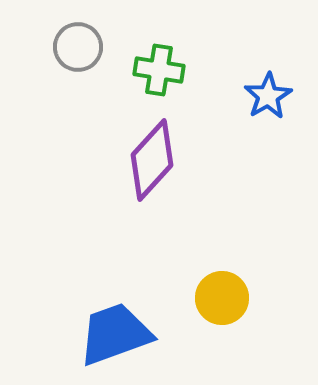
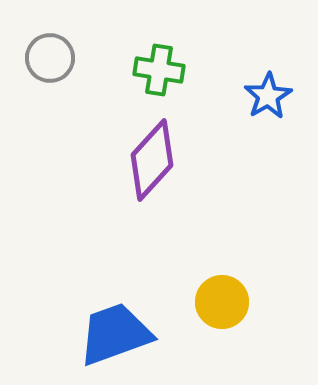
gray circle: moved 28 px left, 11 px down
yellow circle: moved 4 px down
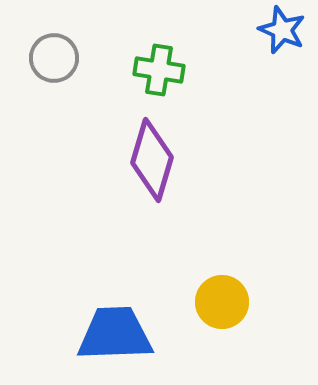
gray circle: moved 4 px right
blue star: moved 14 px right, 66 px up; rotated 18 degrees counterclockwise
purple diamond: rotated 26 degrees counterclockwise
blue trapezoid: rotated 18 degrees clockwise
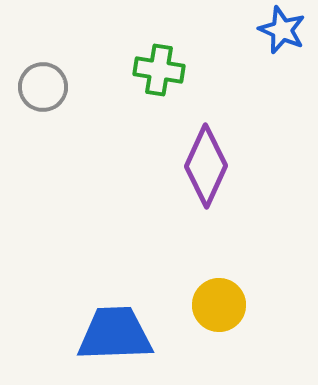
gray circle: moved 11 px left, 29 px down
purple diamond: moved 54 px right, 6 px down; rotated 8 degrees clockwise
yellow circle: moved 3 px left, 3 px down
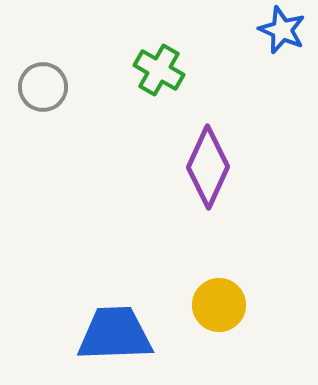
green cross: rotated 21 degrees clockwise
purple diamond: moved 2 px right, 1 px down
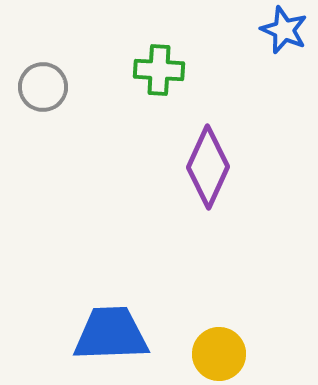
blue star: moved 2 px right
green cross: rotated 27 degrees counterclockwise
yellow circle: moved 49 px down
blue trapezoid: moved 4 px left
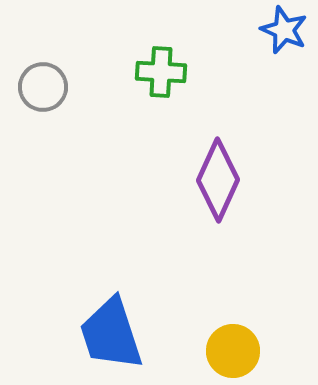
green cross: moved 2 px right, 2 px down
purple diamond: moved 10 px right, 13 px down
blue trapezoid: rotated 106 degrees counterclockwise
yellow circle: moved 14 px right, 3 px up
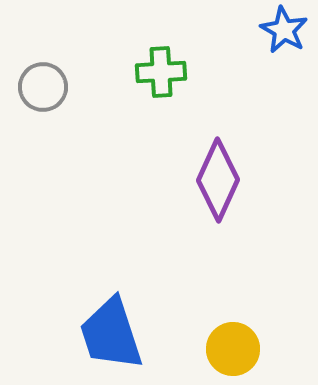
blue star: rotated 6 degrees clockwise
green cross: rotated 6 degrees counterclockwise
yellow circle: moved 2 px up
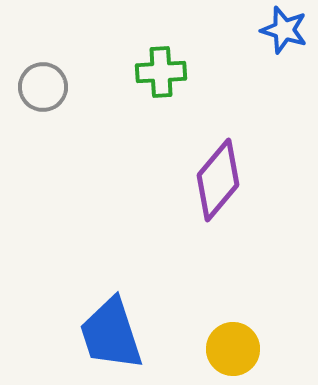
blue star: rotated 12 degrees counterclockwise
purple diamond: rotated 16 degrees clockwise
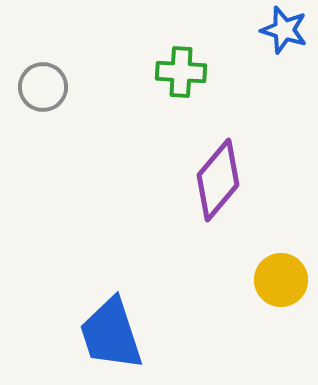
green cross: moved 20 px right; rotated 6 degrees clockwise
yellow circle: moved 48 px right, 69 px up
